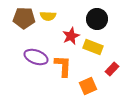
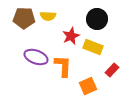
red rectangle: moved 1 px down
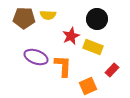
yellow semicircle: moved 1 px up
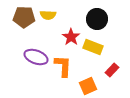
brown pentagon: moved 1 px up
red star: moved 1 px down; rotated 12 degrees counterclockwise
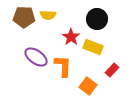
purple ellipse: rotated 15 degrees clockwise
orange square: rotated 30 degrees counterclockwise
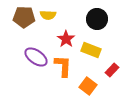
red star: moved 5 px left, 2 px down
yellow rectangle: moved 2 px left, 3 px down
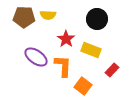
orange square: moved 5 px left
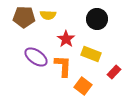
yellow rectangle: moved 4 px down
red rectangle: moved 2 px right, 2 px down
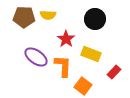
black circle: moved 2 px left
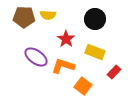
yellow rectangle: moved 4 px right, 2 px up
orange L-shape: rotated 75 degrees counterclockwise
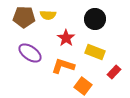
red star: moved 1 px up
purple ellipse: moved 6 px left, 4 px up
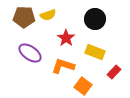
yellow semicircle: rotated 21 degrees counterclockwise
